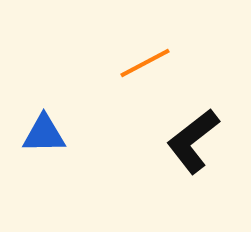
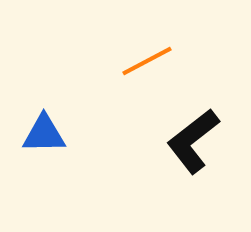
orange line: moved 2 px right, 2 px up
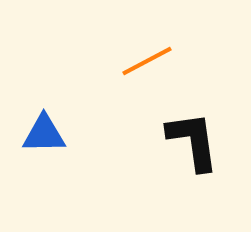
black L-shape: rotated 120 degrees clockwise
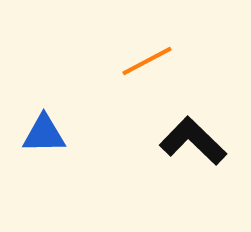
black L-shape: rotated 38 degrees counterclockwise
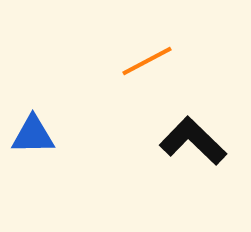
blue triangle: moved 11 px left, 1 px down
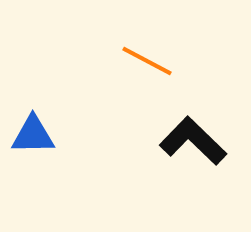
orange line: rotated 56 degrees clockwise
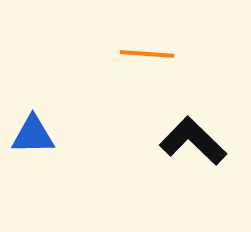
orange line: moved 7 px up; rotated 24 degrees counterclockwise
